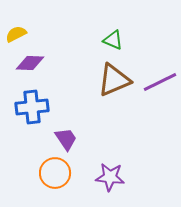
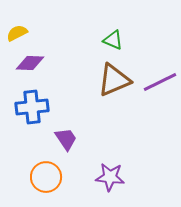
yellow semicircle: moved 1 px right, 1 px up
orange circle: moved 9 px left, 4 px down
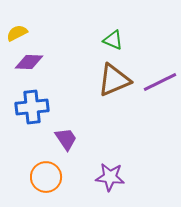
purple diamond: moved 1 px left, 1 px up
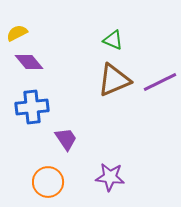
purple diamond: rotated 48 degrees clockwise
orange circle: moved 2 px right, 5 px down
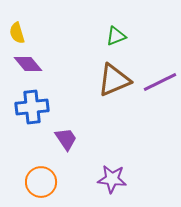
yellow semicircle: rotated 80 degrees counterclockwise
green triangle: moved 3 px right, 4 px up; rotated 45 degrees counterclockwise
purple diamond: moved 1 px left, 2 px down
purple star: moved 2 px right, 2 px down
orange circle: moved 7 px left
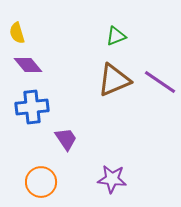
purple diamond: moved 1 px down
purple line: rotated 60 degrees clockwise
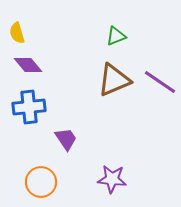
blue cross: moved 3 px left
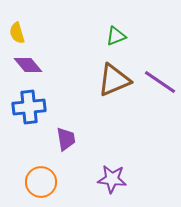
purple trapezoid: rotated 25 degrees clockwise
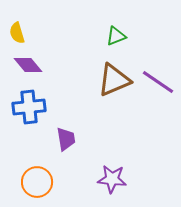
purple line: moved 2 px left
orange circle: moved 4 px left
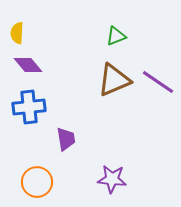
yellow semicircle: rotated 20 degrees clockwise
